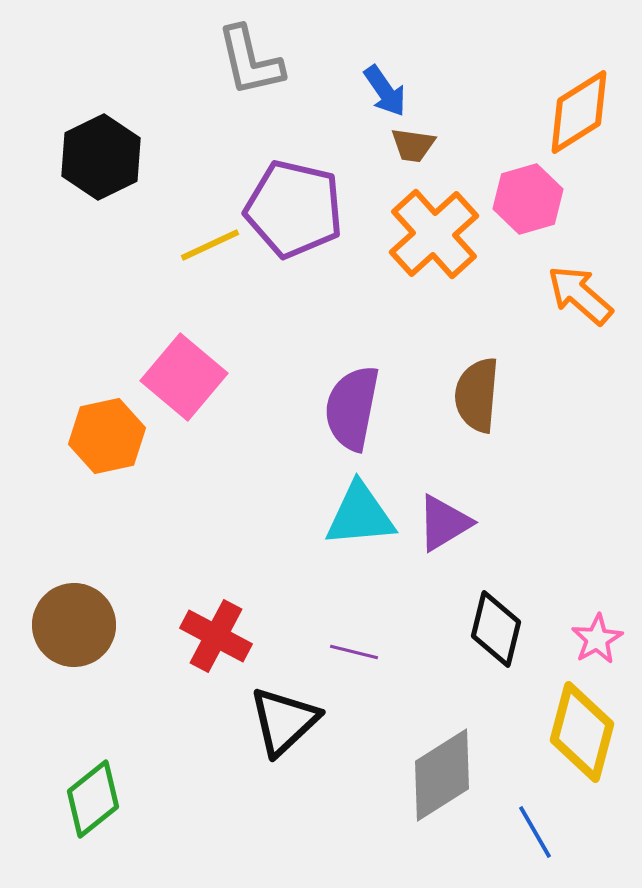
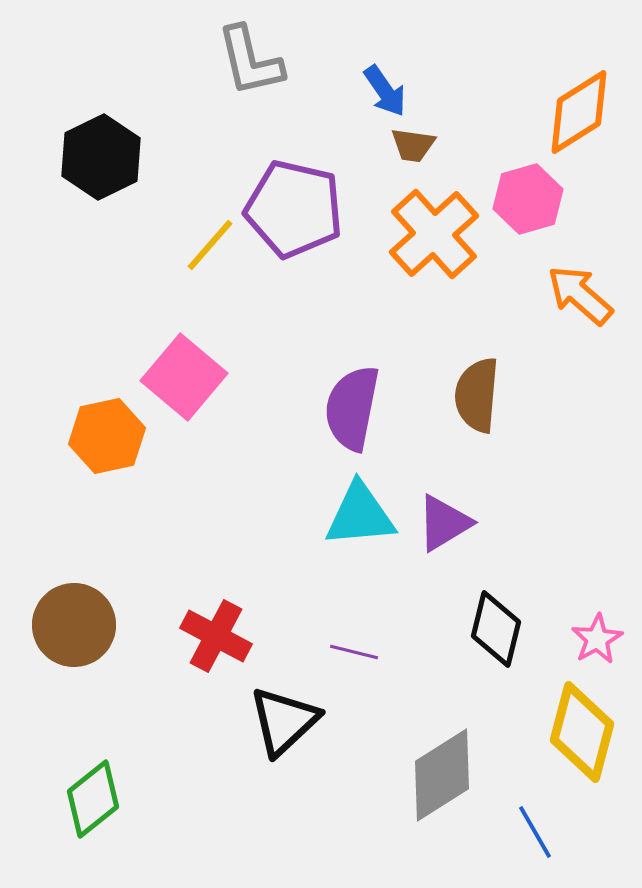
yellow line: rotated 24 degrees counterclockwise
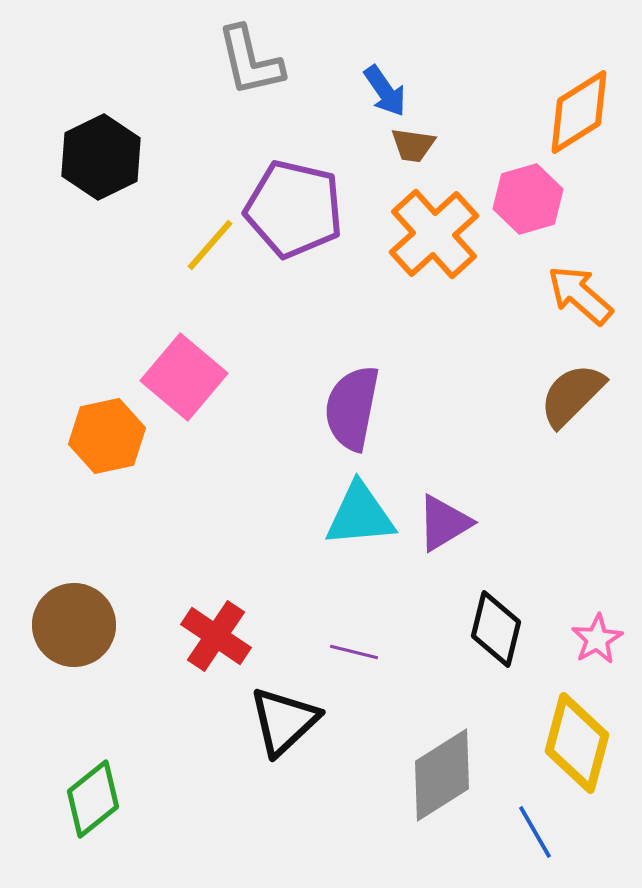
brown semicircle: moved 95 px right; rotated 40 degrees clockwise
red cross: rotated 6 degrees clockwise
yellow diamond: moved 5 px left, 11 px down
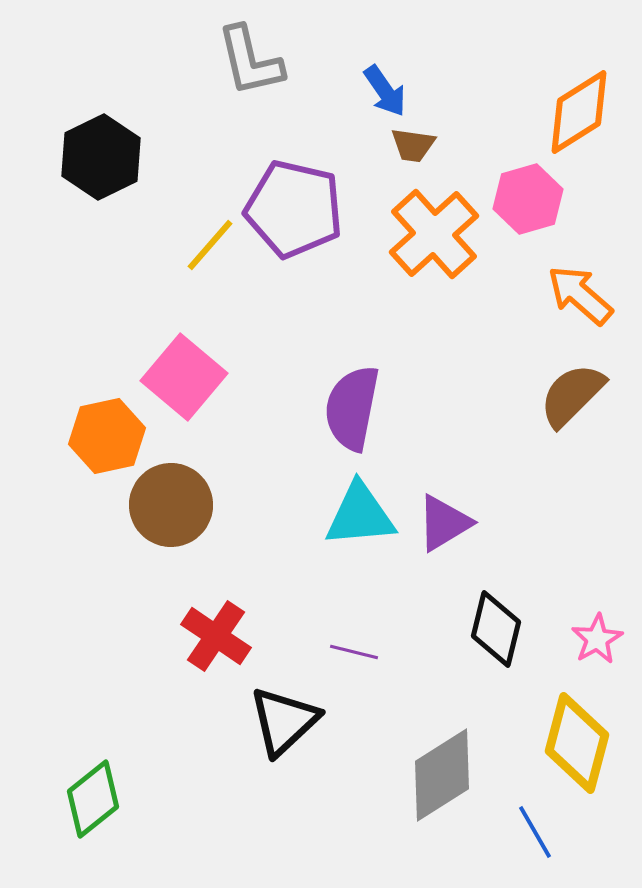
brown circle: moved 97 px right, 120 px up
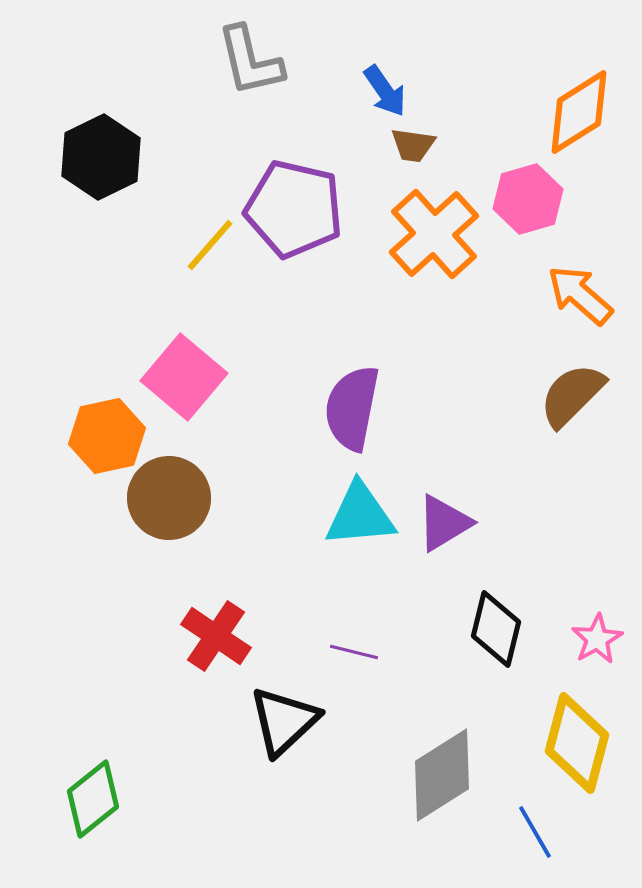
brown circle: moved 2 px left, 7 px up
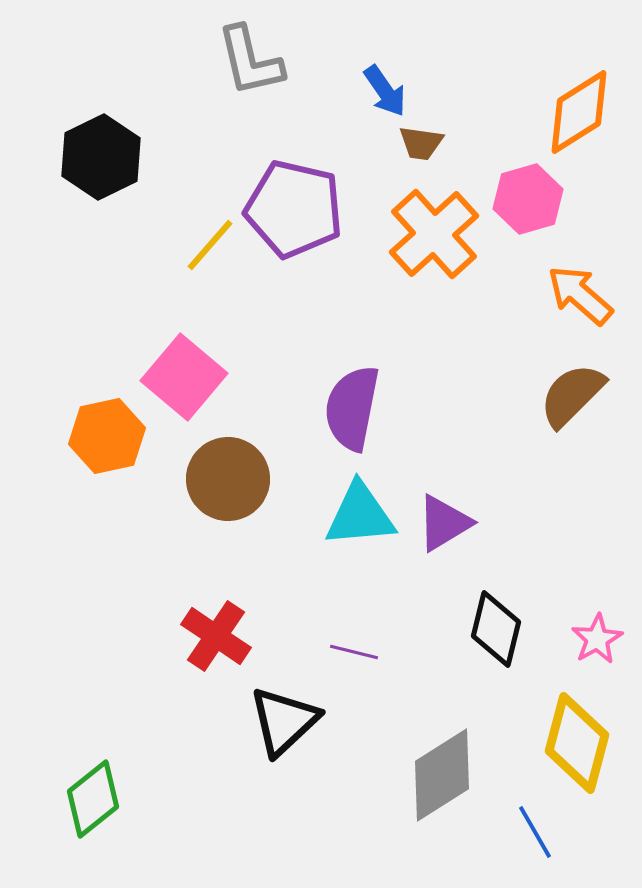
brown trapezoid: moved 8 px right, 2 px up
brown circle: moved 59 px right, 19 px up
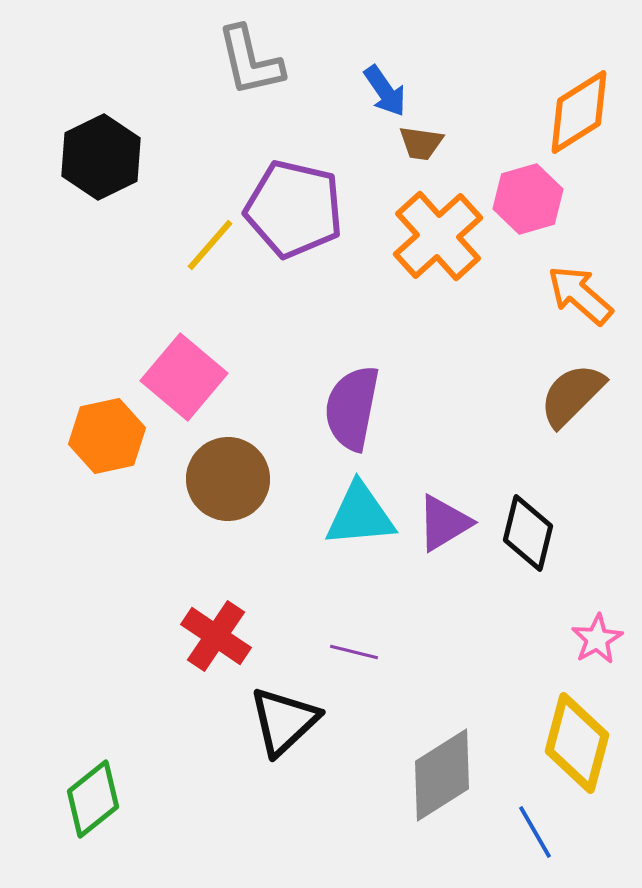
orange cross: moved 4 px right, 2 px down
black diamond: moved 32 px right, 96 px up
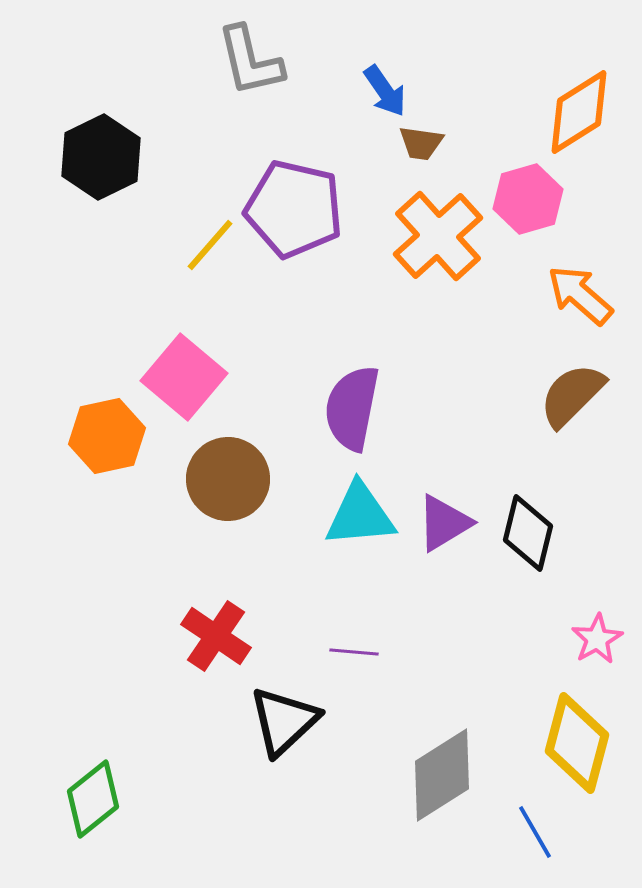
purple line: rotated 9 degrees counterclockwise
